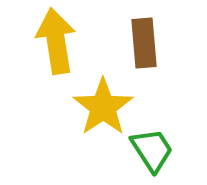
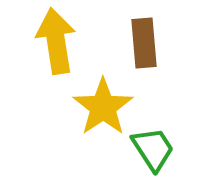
green trapezoid: moved 1 px right, 1 px up
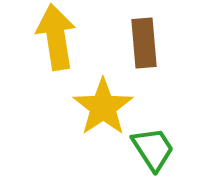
yellow arrow: moved 4 px up
